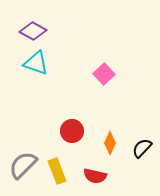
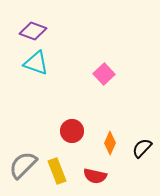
purple diamond: rotated 8 degrees counterclockwise
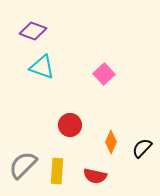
cyan triangle: moved 6 px right, 4 px down
red circle: moved 2 px left, 6 px up
orange diamond: moved 1 px right, 1 px up
yellow rectangle: rotated 25 degrees clockwise
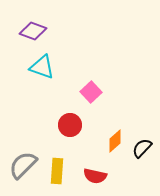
pink square: moved 13 px left, 18 px down
orange diamond: moved 4 px right, 1 px up; rotated 25 degrees clockwise
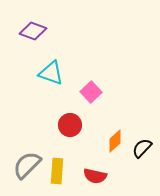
cyan triangle: moved 9 px right, 6 px down
gray semicircle: moved 4 px right
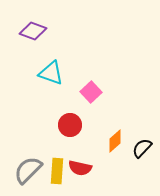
gray semicircle: moved 1 px right, 5 px down
red semicircle: moved 15 px left, 8 px up
